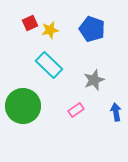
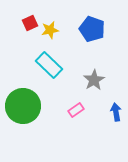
gray star: rotated 10 degrees counterclockwise
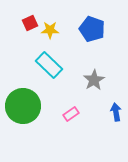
yellow star: rotated 12 degrees clockwise
pink rectangle: moved 5 px left, 4 px down
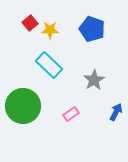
red square: rotated 14 degrees counterclockwise
blue arrow: rotated 36 degrees clockwise
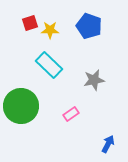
red square: rotated 21 degrees clockwise
blue pentagon: moved 3 px left, 3 px up
gray star: rotated 20 degrees clockwise
green circle: moved 2 px left
blue arrow: moved 8 px left, 32 px down
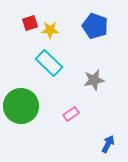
blue pentagon: moved 6 px right
cyan rectangle: moved 2 px up
